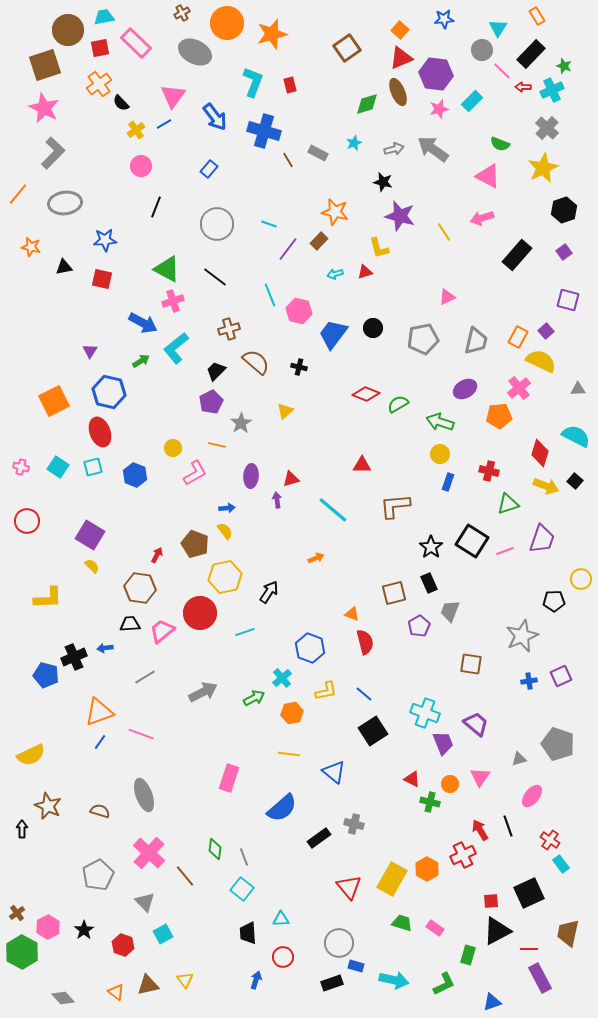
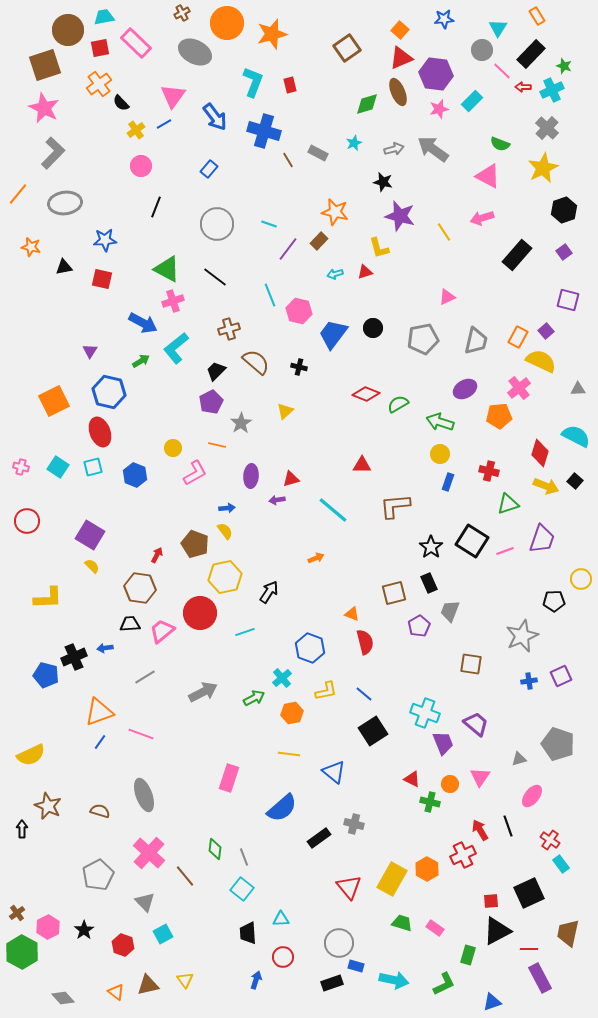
purple arrow at (277, 500): rotated 91 degrees counterclockwise
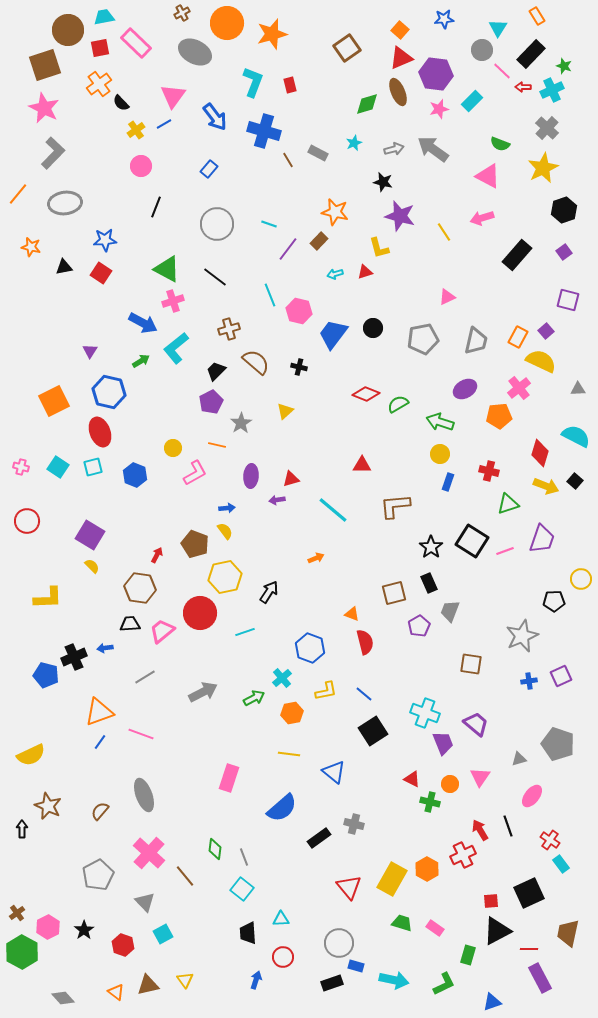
red square at (102, 279): moved 1 px left, 6 px up; rotated 20 degrees clockwise
brown semicircle at (100, 811): rotated 66 degrees counterclockwise
